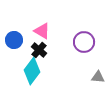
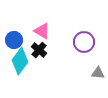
cyan diamond: moved 12 px left, 10 px up
gray triangle: moved 4 px up
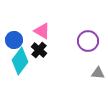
purple circle: moved 4 px right, 1 px up
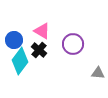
purple circle: moved 15 px left, 3 px down
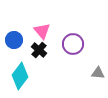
pink triangle: rotated 18 degrees clockwise
cyan diamond: moved 15 px down
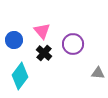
black cross: moved 5 px right, 3 px down
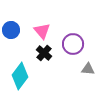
blue circle: moved 3 px left, 10 px up
gray triangle: moved 10 px left, 4 px up
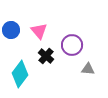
pink triangle: moved 3 px left
purple circle: moved 1 px left, 1 px down
black cross: moved 2 px right, 3 px down
cyan diamond: moved 2 px up
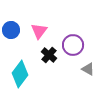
pink triangle: rotated 18 degrees clockwise
purple circle: moved 1 px right
black cross: moved 3 px right, 1 px up
gray triangle: rotated 24 degrees clockwise
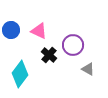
pink triangle: rotated 42 degrees counterclockwise
